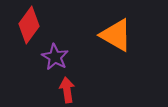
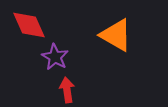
red diamond: rotated 60 degrees counterclockwise
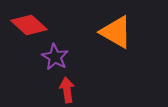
red diamond: rotated 24 degrees counterclockwise
orange triangle: moved 3 px up
